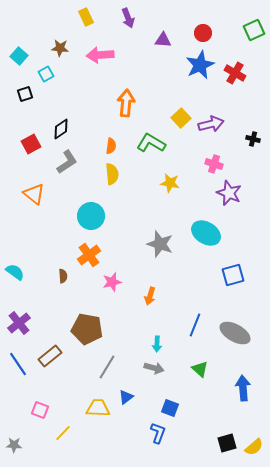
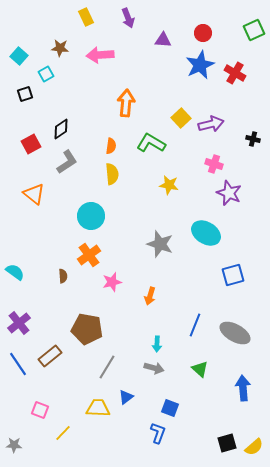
yellow star at (170, 183): moved 1 px left, 2 px down
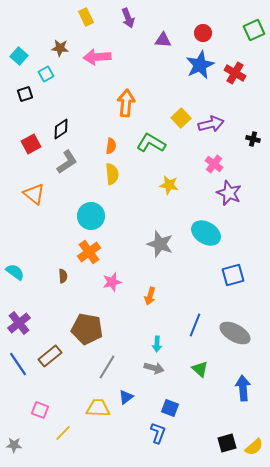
pink arrow at (100, 55): moved 3 px left, 2 px down
pink cross at (214, 164): rotated 18 degrees clockwise
orange cross at (89, 255): moved 3 px up
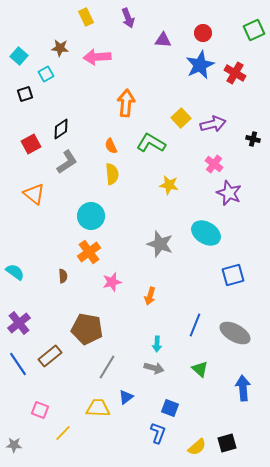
purple arrow at (211, 124): moved 2 px right
orange semicircle at (111, 146): rotated 147 degrees clockwise
yellow semicircle at (254, 447): moved 57 px left
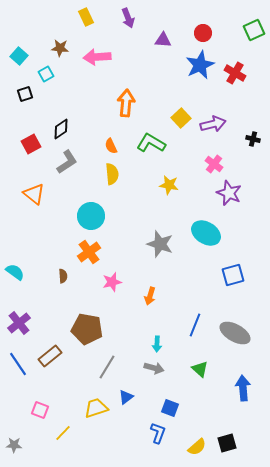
yellow trapezoid at (98, 408): moved 2 px left; rotated 20 degrees counterclockwise
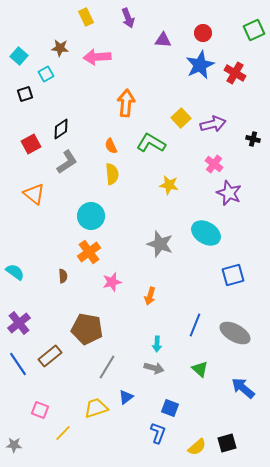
blue arrow at (243, 388): rotated 45 degrees counterclockwise
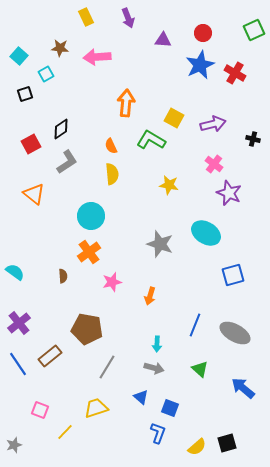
yellow square at (181, 118): moved 7 px left; rotated 18 degrees counterclockwise
green L-shape at (151, 143): moved 3 px up
blue triangle at (126, 397): moved 15 px right; rotated 42 degrees counterclockwise
yellow line at (63, 433): moved 2 px right, 1 px up
gray star at (14, 445): rotated 21 degrees counterclockwise
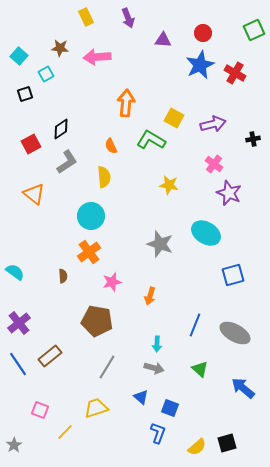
black cross at (253, 139): rotated 24 degrees counterclockwise
yellow semicircle at (112, 174): moved 8 px left, 3 px down
brown pentagon at (87, 329): moved 10 px right, 8 px up
gray star at (14, 445): rotated 14 degrees counterclockwise
